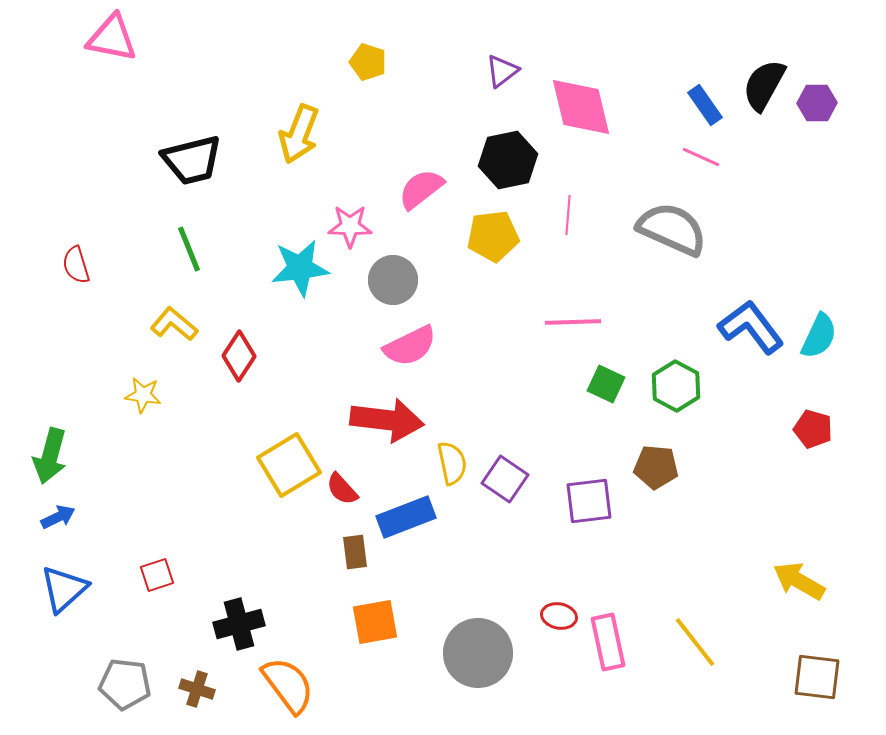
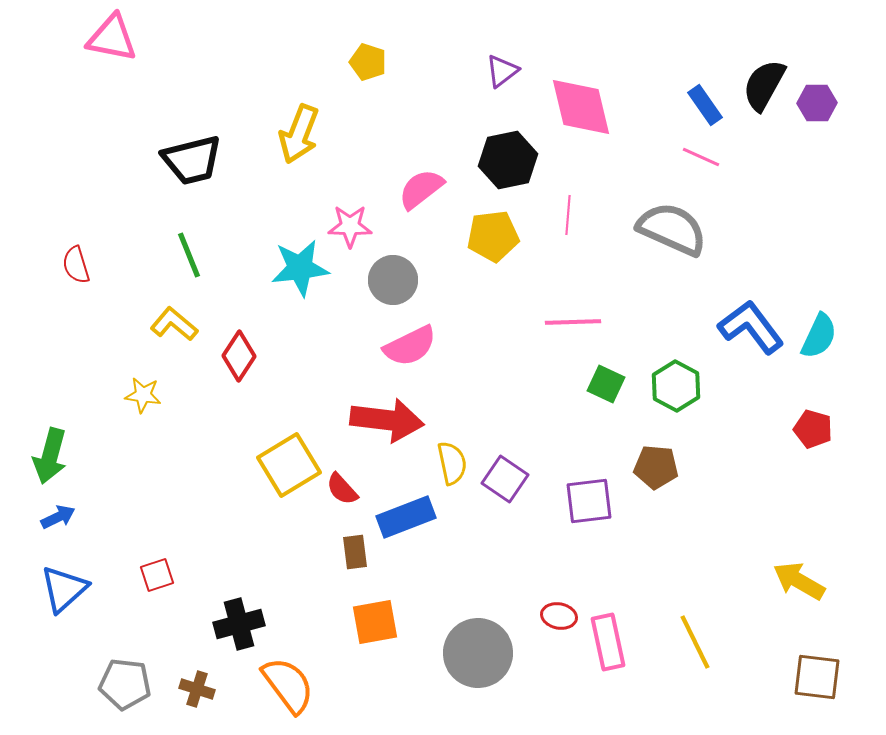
green line at (189, 249): moved 6 px down
yellow line at (695, 642): rotated 12 degrees clockwise
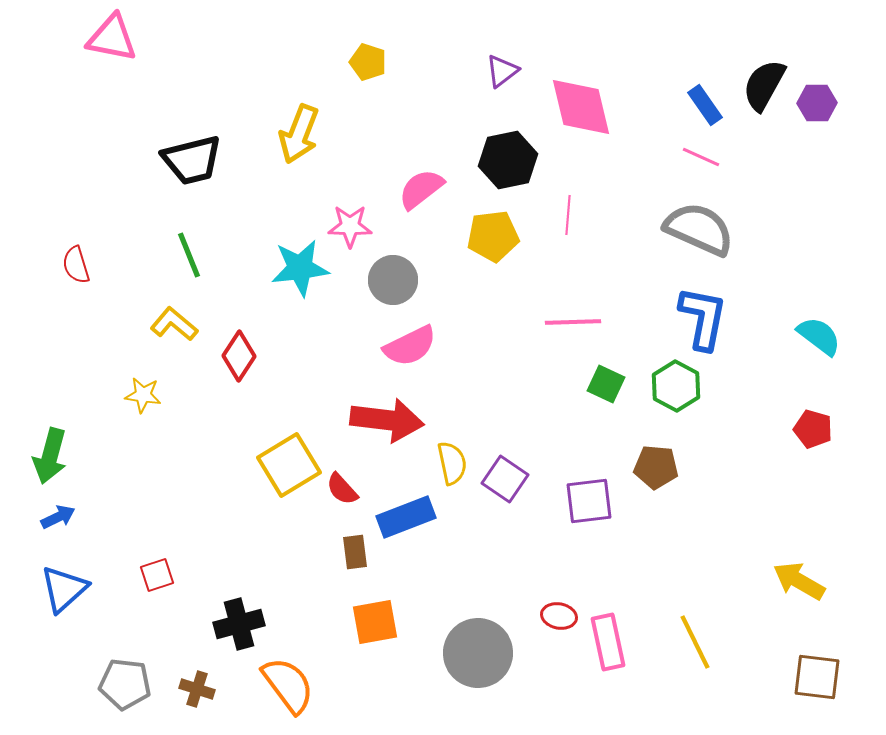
gray semicircle at (672, 229): moved 27 px right
blue L-shape at (751, 327): moved 48 px left, 9 px up; rotated 48 degrees clockwise
cyan semicircle at (819, 336): rotated 78 degrees counterclockwise
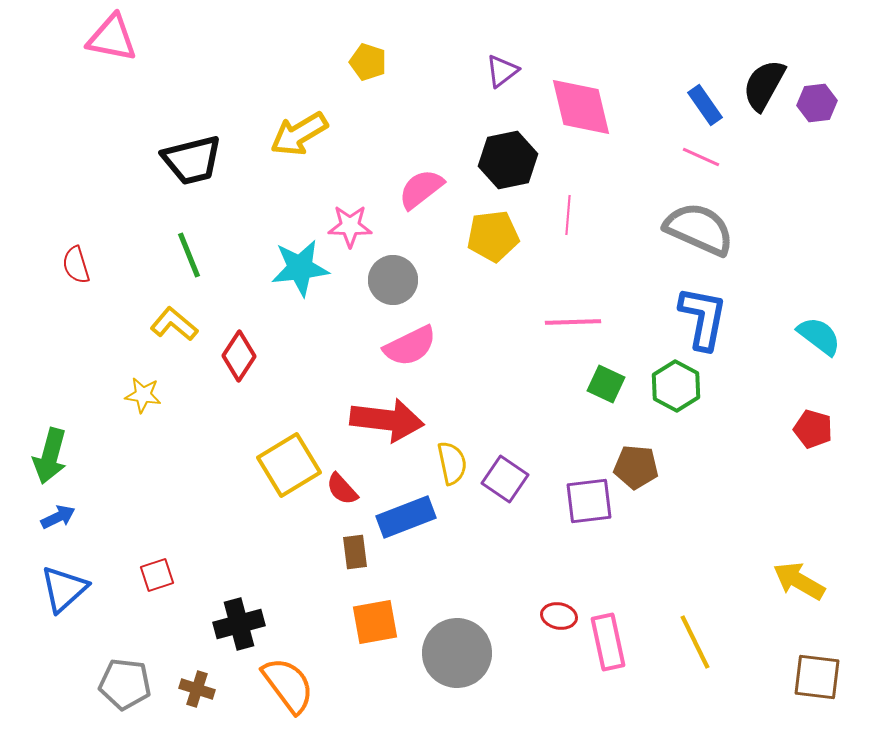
purple hexagon at (817, 103): rotated 6 degrees counterclockwise
yellow arrow at (299, 134): rotated 38 degrees clockwise
brown pentagon at (656, 467): moved 20 px left
gray circle at (478, 653): moved 21 px left
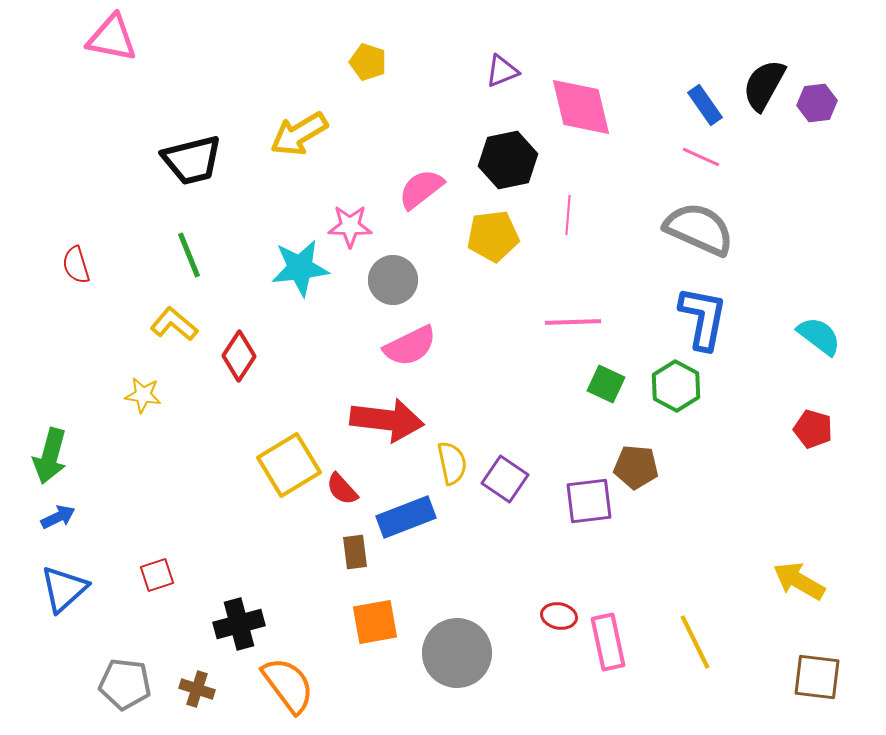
purple triangle at (502, 71): rotated 15 degrees clockwise
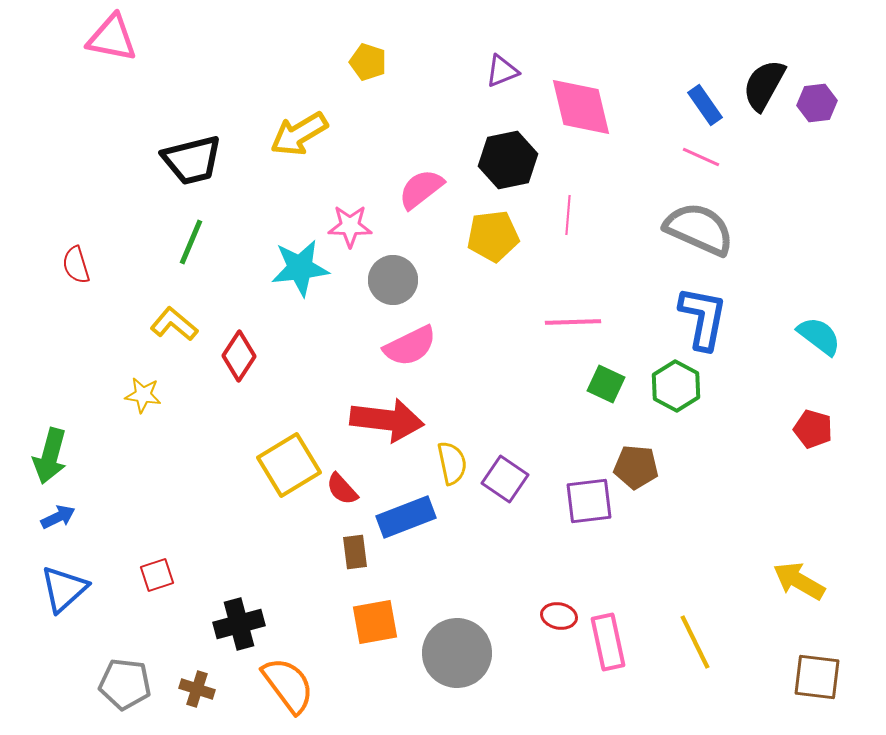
green line at (189, 255): moved 2 px right, 13 px up; rotated 45 degrees clockwise
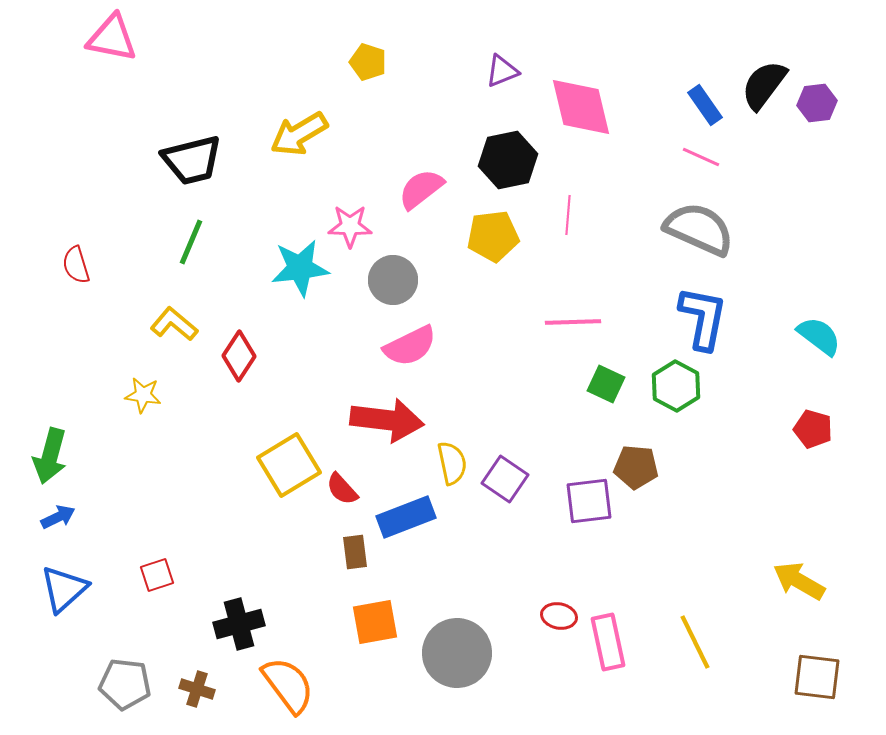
black semicircle at (764, 85): rotated 8 degrees clockwise
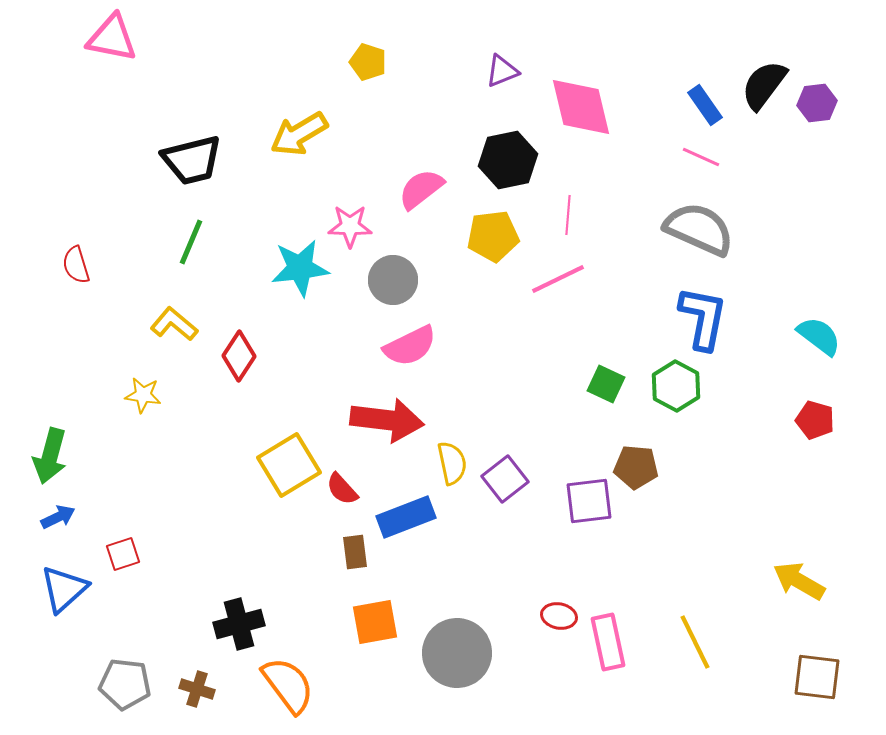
pink line at (573, 322): moved 15 px left, 43 px up; rotated 24 degrees counterclockwise
red pentagon at (813, 429): moved 2 px right, 9 px up
purple square at (505, 479): rotated 18 degrees clockwise
red square at (157, 575): moved 34 px left, 21 px up
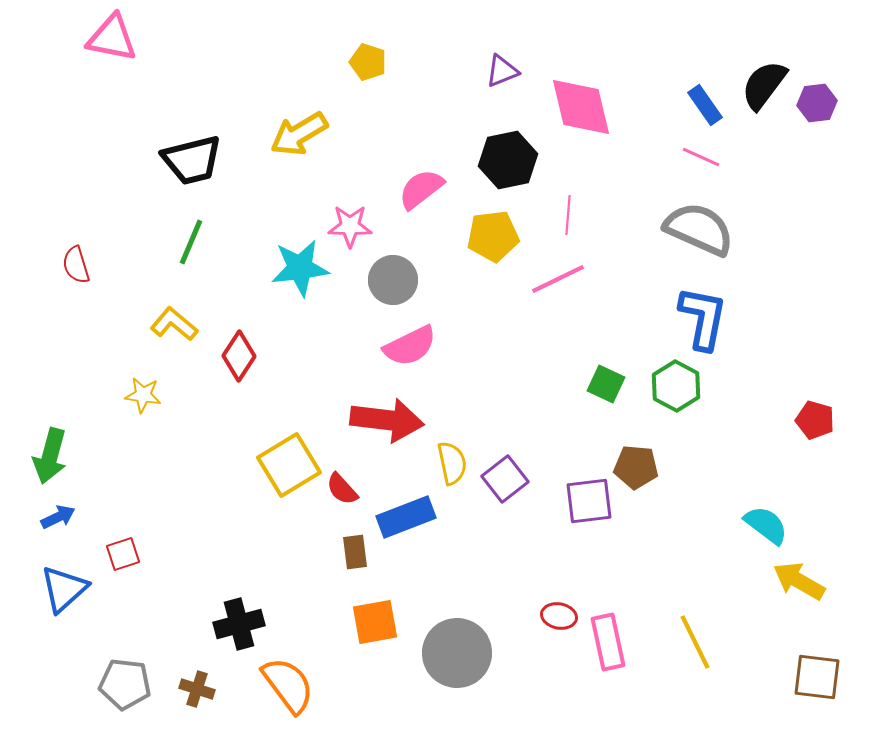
cyan semicircle at (819, 336): moved 53 px left, 189 px down
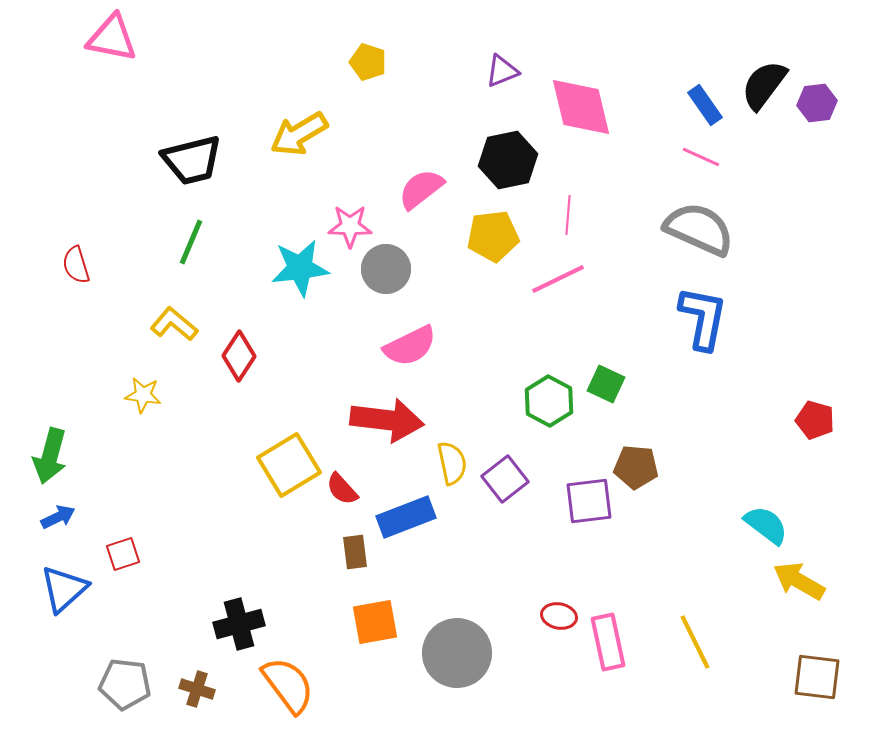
gray circle at (393, 280): moved 7 px left, 11 px up
green hexagon at (676, 386): moved 127 px left, 15 px down
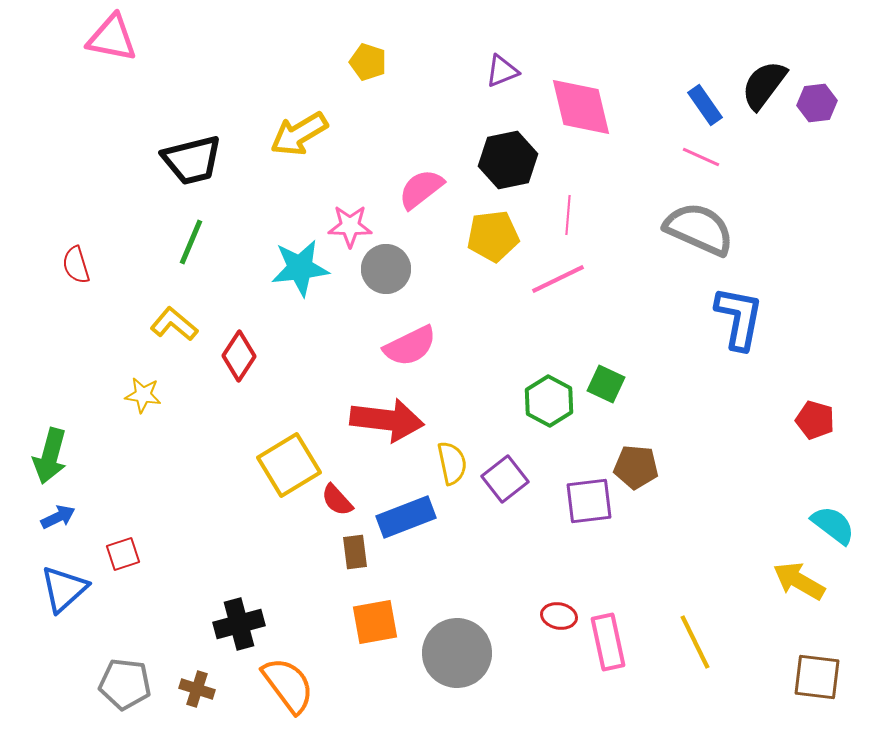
blue L-shape at (703, 318): moved 36 px right
red semicircle at (342, 489): moved 5 px left, 11 px down
cyan semicircle at (766, 525): moved 67 px right
